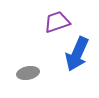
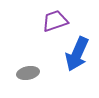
purple trapezoid: moved 2 px left, 1 px up
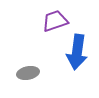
blue arrow: moved 2 px up; rotated 16 degrees counterclockwise
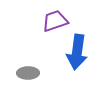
gray ellipse: rotated 10 degrees clockwise
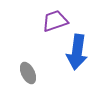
gray ellipse: rotated 65 degrees clockwise
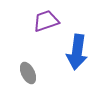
purple trapezoid: moved 9 px left
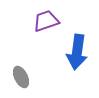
gray ellipse: moved 7 px left, 4 px down
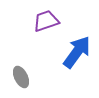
blue arrow: rotated 152 degrees counterclockwise
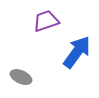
gray ellipse: rotated 40 degrees counterclockwise
